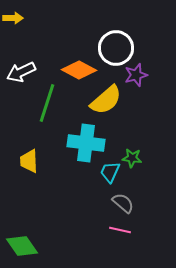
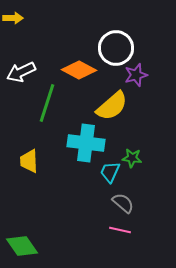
yellow semicircle: moved 6 px right, 6 px down
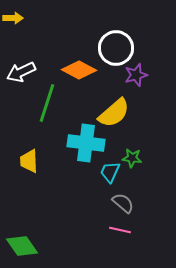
yellow semicircle: moved 2 px right, 7 px down
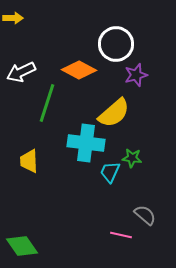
white circle: moved 4 px up
gray semicircle: moved 22 px right, 12 px down
pink line: moved 1 px right, 5 px down
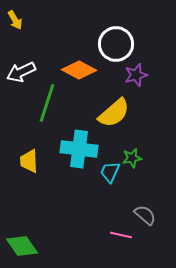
yellow arrow: moved 2 px right, 2 px down; rotated 60 degrees clockwise
cyan cross: moved 7 px left, 6 px down
green star: rotated 18 degrees counterclockwise
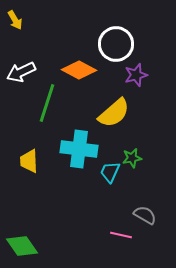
gray semicircle: rotated 10 degrees counterclockwise
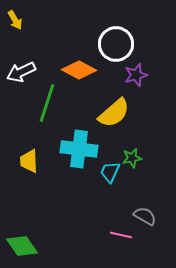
gray semicircle: moved 1 px down
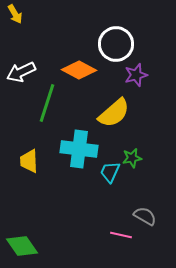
yellow arrow: moved 6 px up
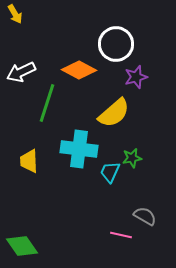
purple star: moved 2 px down
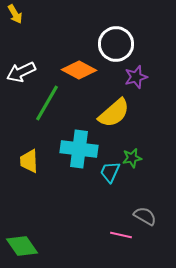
green line: rotated 12 degrees clockwise
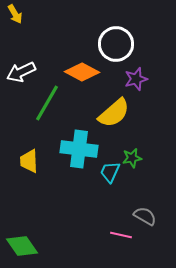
orange diamond: moved 3 px right, 2 px down
purple star: moved 2 px down
